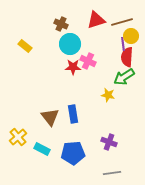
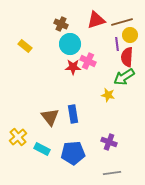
yellow circle: moved 1 px left, 1 px up
purple line: moved 6 px left
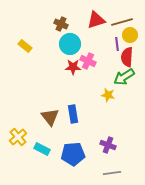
purple cross: moved 1 px left, 3 px down
blue pentagon: moved 1 px down
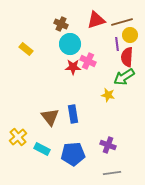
yellow rectangle: moved 1 px right, 3 px down
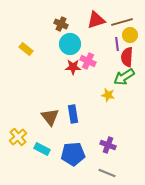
gray line: moved 5 px left; rotated 30 degrees clockwise
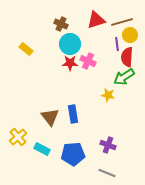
red star: moved 3 px left, 4 px up
